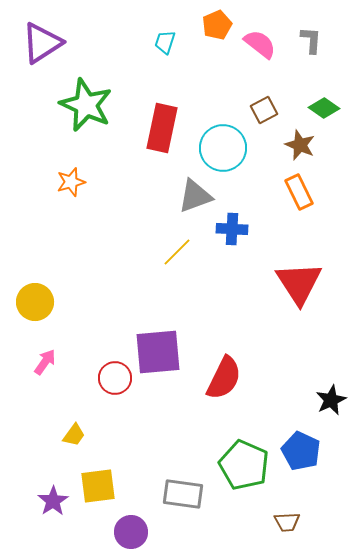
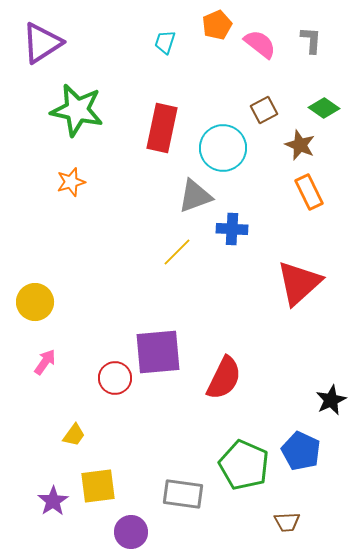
green star: moved 9 px left, 5 px down; rotated 12 degrees counterclockwise
orange rectangle: moved 10 px right
red triangle: rotated 21 degrees clockwise
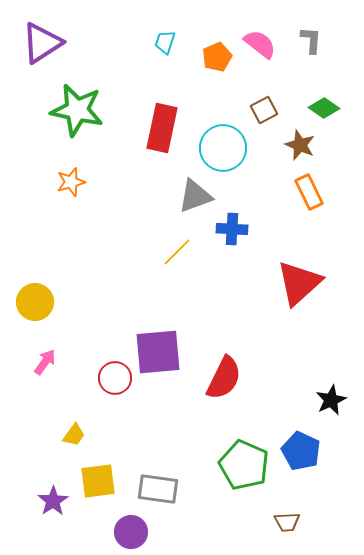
orange pentagon: moved 32 px down
yellow square: moved 5 px up
gray rectangle: moved 25 px left, 5 px up
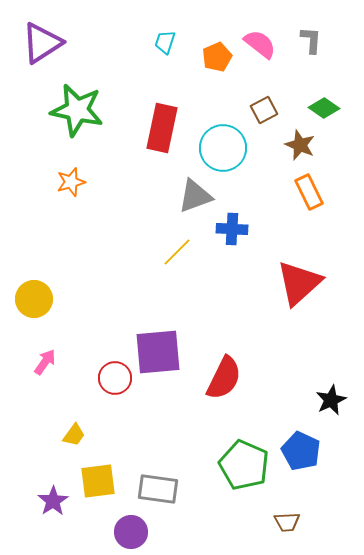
yellow circle: moved 1 px left, 3 px up
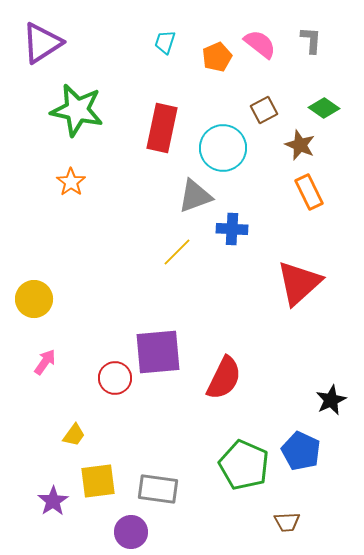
orange star: rotated 20 degrees counterclockwise
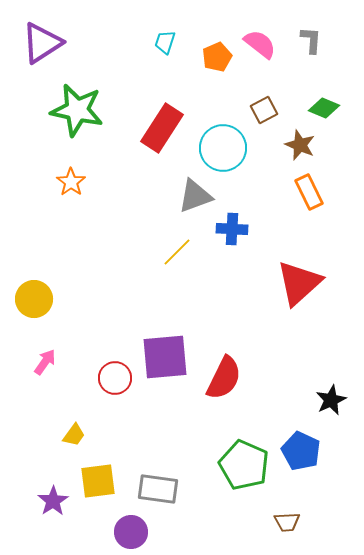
green diamond: rotated 12 degrees counterclockwise
red rectangle: rotated 21 degrees clockwise
purple square: moved 7 px right, 5 px down
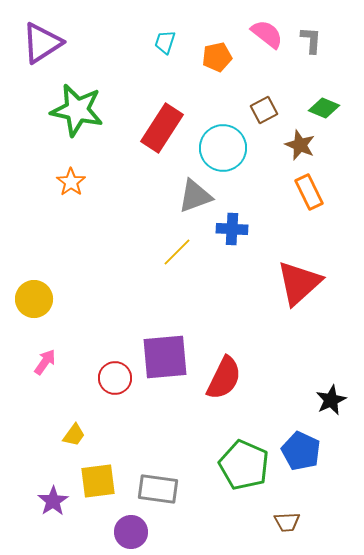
pink semicircle: moved 7 px right, 10 px up
orange pentagon: rotated 12 degrees clockwise
